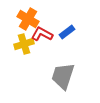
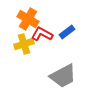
gray trapezoid: rotated 136 degrees counterclockwise
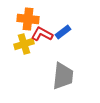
orange cross: rotated 25 degrees counterclockwise
blue rectangle: moved 4 px left
gray trapezoid: rotated 56 degrees counterclockwise
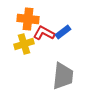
red L-shape: moved 2 px right, 1 px up
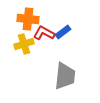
gray trapezoid: moved 2 px right
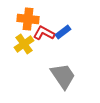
yellow cross: rotated 18 degrees counterclockwise
gray trapezoid: moved 2 px left; rotated 40 degrees counterclockwise
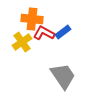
orange cross: moved 4 px right
yellow cross: moved 2 px left, 2 px up
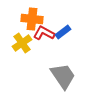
yellow cross: moved 1 px down
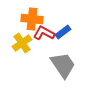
gray trapezoid: moved 11 px up
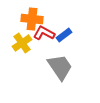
blue rectangle: moved 1 px right, 3 px down
gray trapezoid: moved 3 px left, 2 px down
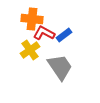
yellow cross: moved 8 px right, 7 px down
